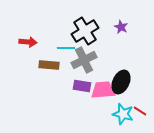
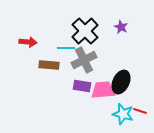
black cross: rotated 12 degrees counterclockwise
red line: rotated 16 degrees counterclockwise
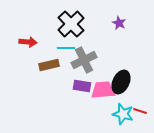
purple star: moved 2 px left, 4 px up
black cross: moved 14 px left, 7 px up
brown rectangle: rotated 18 degrees counterclockwise
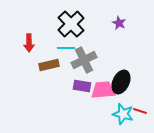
red arrow: moved 1 px right, 1 px down; rotated 84 degrees clockwise
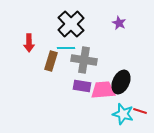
gray cross: rotated 35 degrees clockwise
brown rectangle: moved 2 px right, 4 px up; rotated 60 degrees counterclockwise
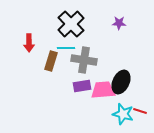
purple star: rotated 24 degrees counterclockwise
purple rectangle: rotated 18 degrees counterclockwise
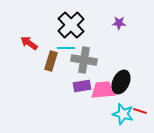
black cross: moved 1 px down
red arrow: rotated 126 degrees clockwise
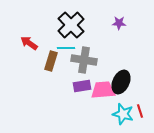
red line: rotated 56 degrees clockwise
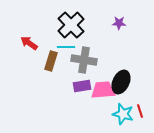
cyan line: moved 1 px up
